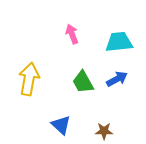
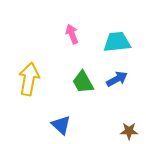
cyan trapezoid: moved 2 px left
brown star: moved 25 px right
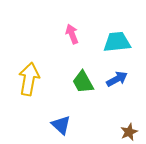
brown star: moved 1 px down; rotated 24 degrees counterclockwise
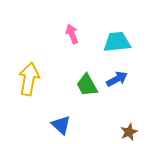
green trapezoid: moved 4 px right, 3 px down
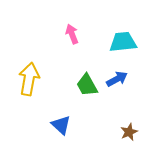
cyan trapezoid: moved 6 px right
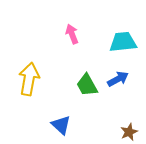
blue arrow: moved 1 px right
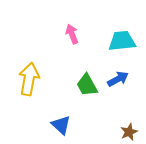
cyan trapezoid: moved 1 px left, 1 px up
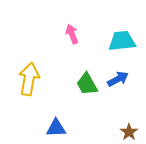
green trapezoid: moved 1 px up
blue triangle: moved 5 px left, 3 px down; rotated 45 degrees counterclockwise
brown star: rotated 12 degrees counterclockwise
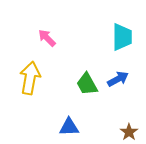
pink arrow: moved 25 px left, 4 px down; rotated 24 degrees counterclockwise
cyan trapezoid: moved 4 px up; rotated 96 degrees clockwise
yellow arrow: moved 1 px right, 1 px up
blue triangle: moved 13 px right, 1 px up
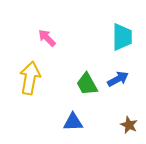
blue triangle: moved 4 px right, 5 px up
brown star: moved 7 px up; rotated 12 degrees counterclockwise
